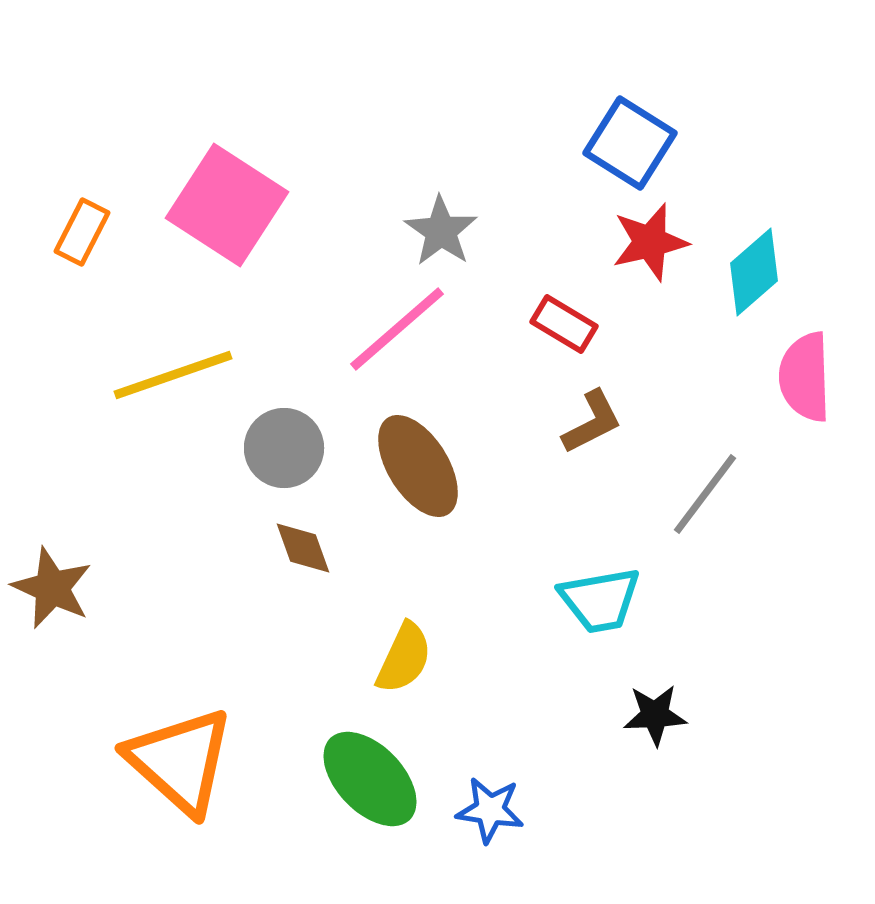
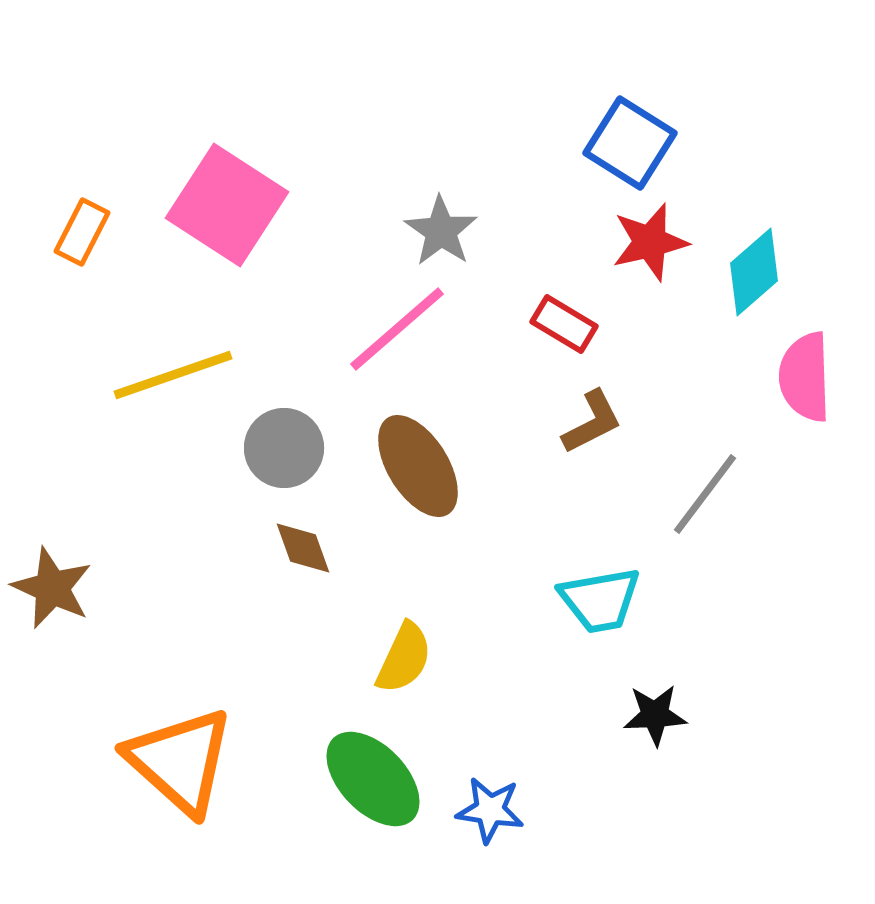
green ellipse: moved 3 px right
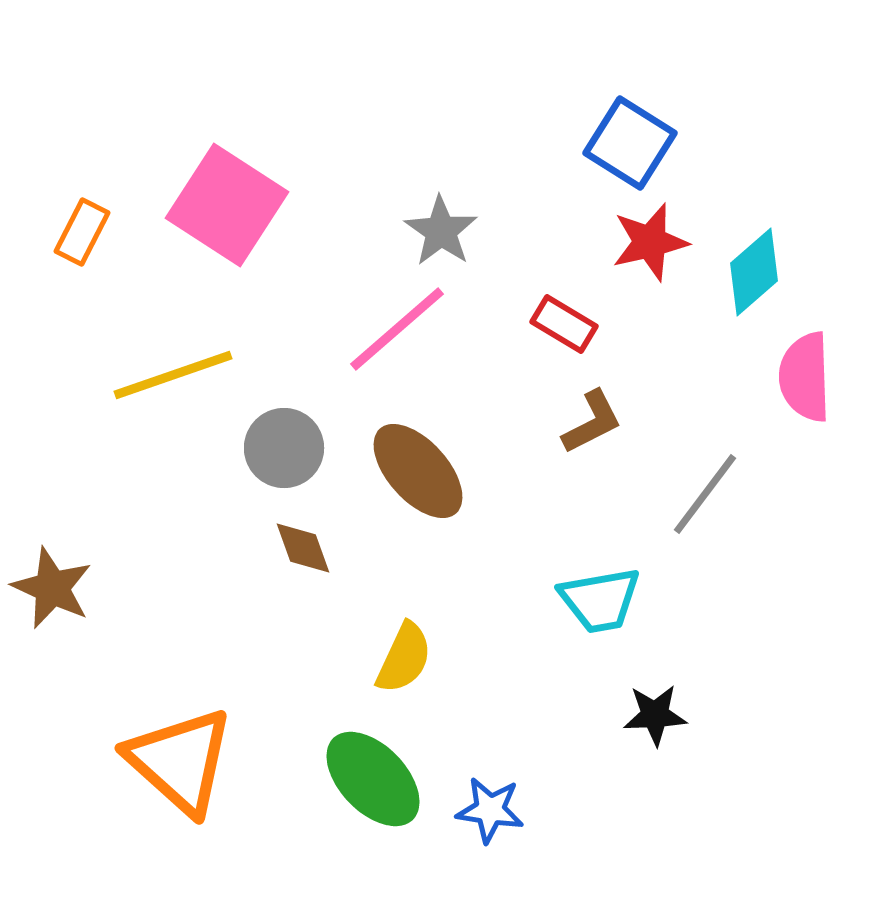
brown ellipse: moved 5 px down; rotated 10 degrees counterclockwise
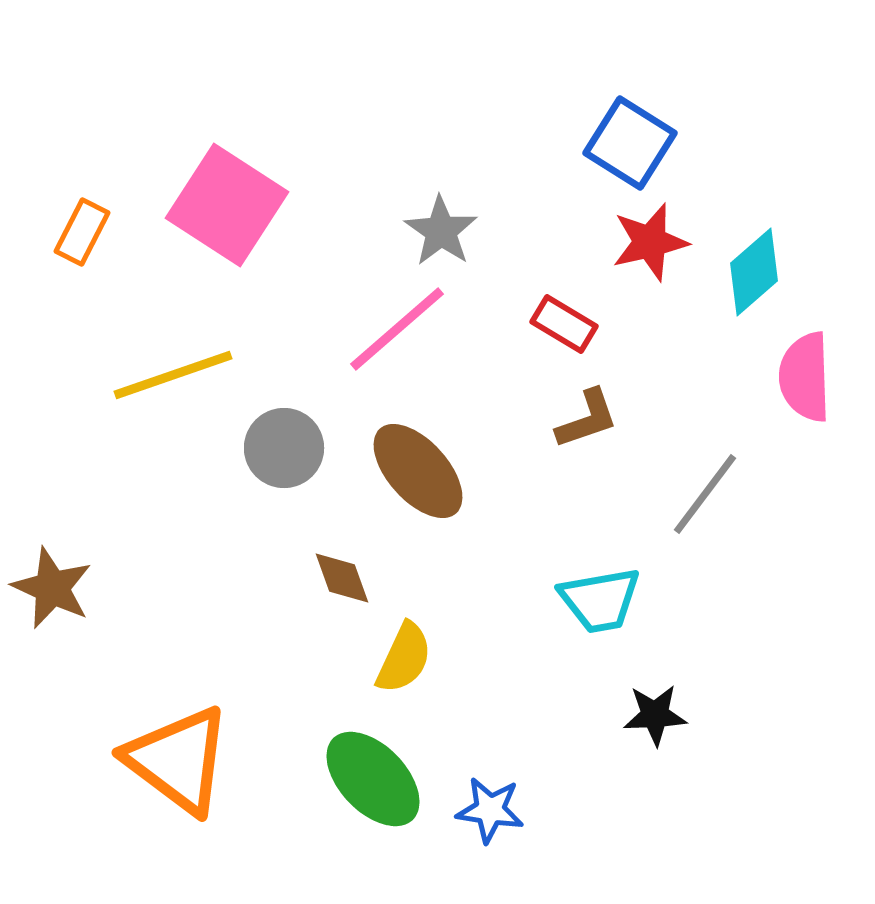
brown L-shape: moved 5 px left, 3 px up; rotated 8 degrees clockwise
brown diamond: moved 39 px right, 30 px down
orange triangle: moved 2 px left, 1 px up; rotated 5 degrees counterclockwise
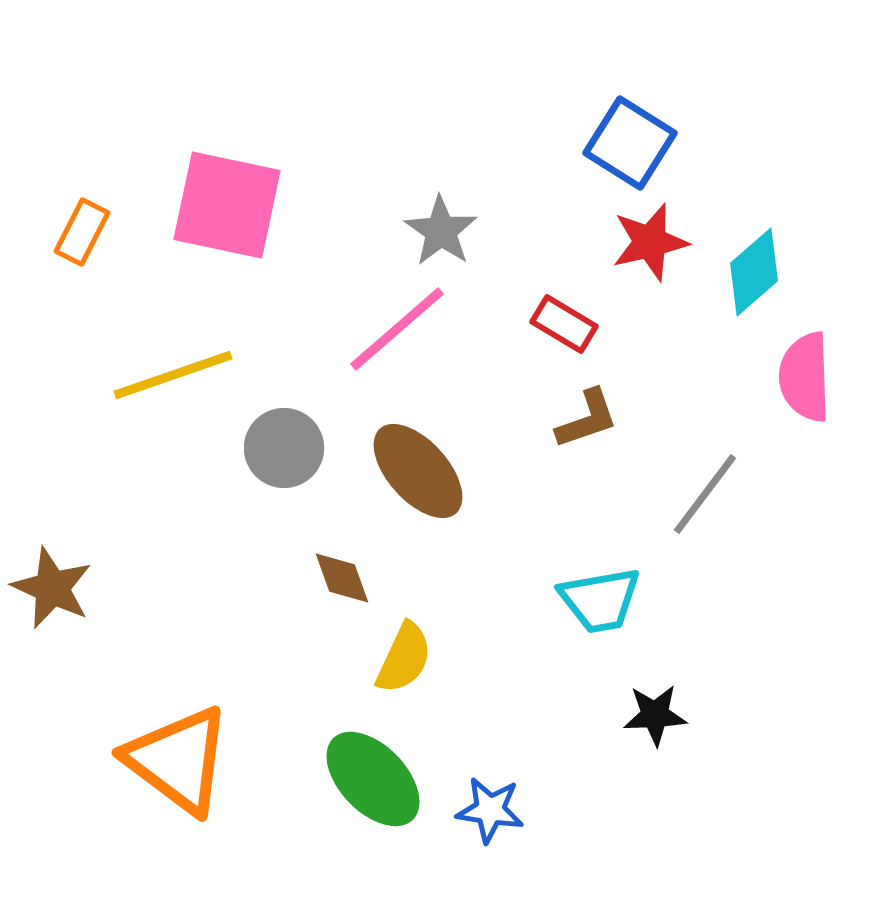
pink square: rotated 21 degrees counterclockwise
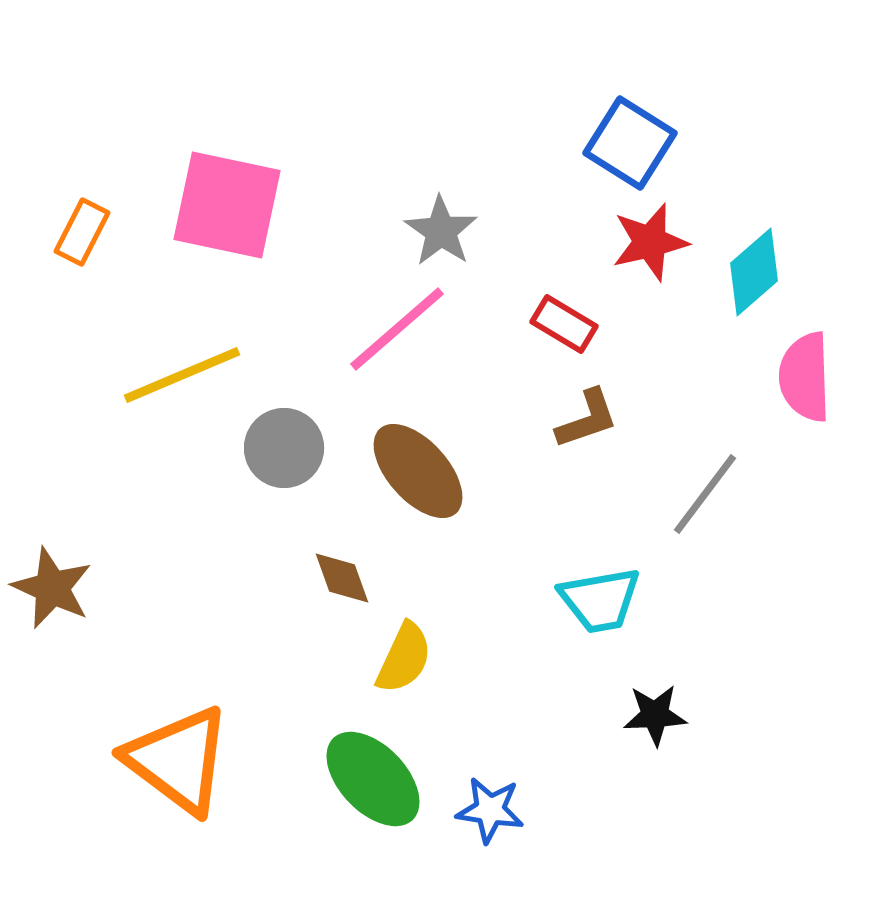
yellow line: moved 9 px right; rotated 4 degrees counterclockwise
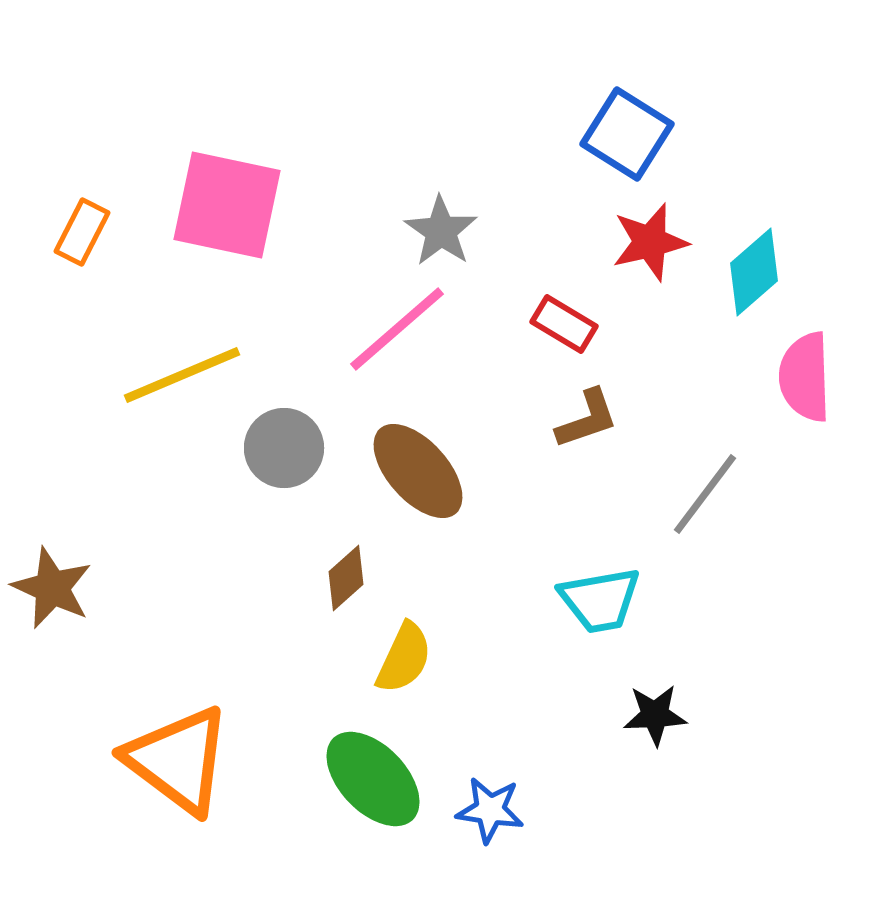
blue square: moved 3 px left, 9 px up
brown diamond: moved 4 px right; rotated 68 degrees clockwise
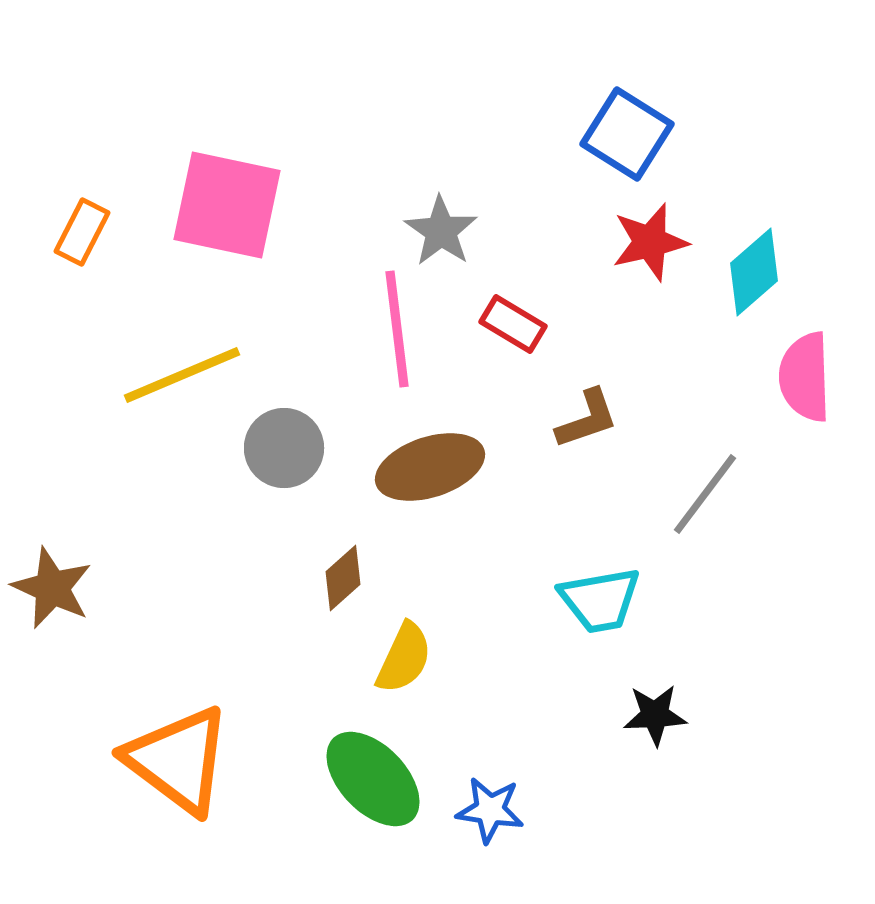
red rectangle: moved 51 px left
pink line: rotated 56 degrees counterclockwise
brown ellipse: moved 12 px right, 4 px up; rotated 66 degrees counterclockwise
brown diamond: moved 3 px left
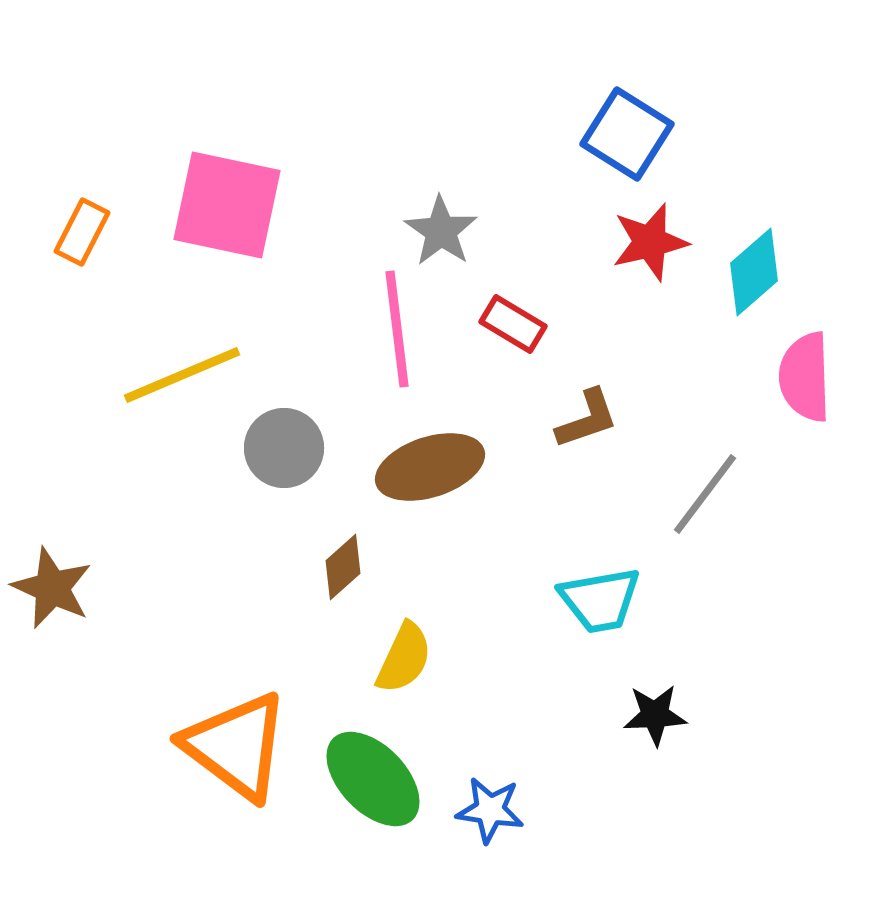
brown diamond: moved 11 px up
orange triangle: moved 58 px right, 14 px up
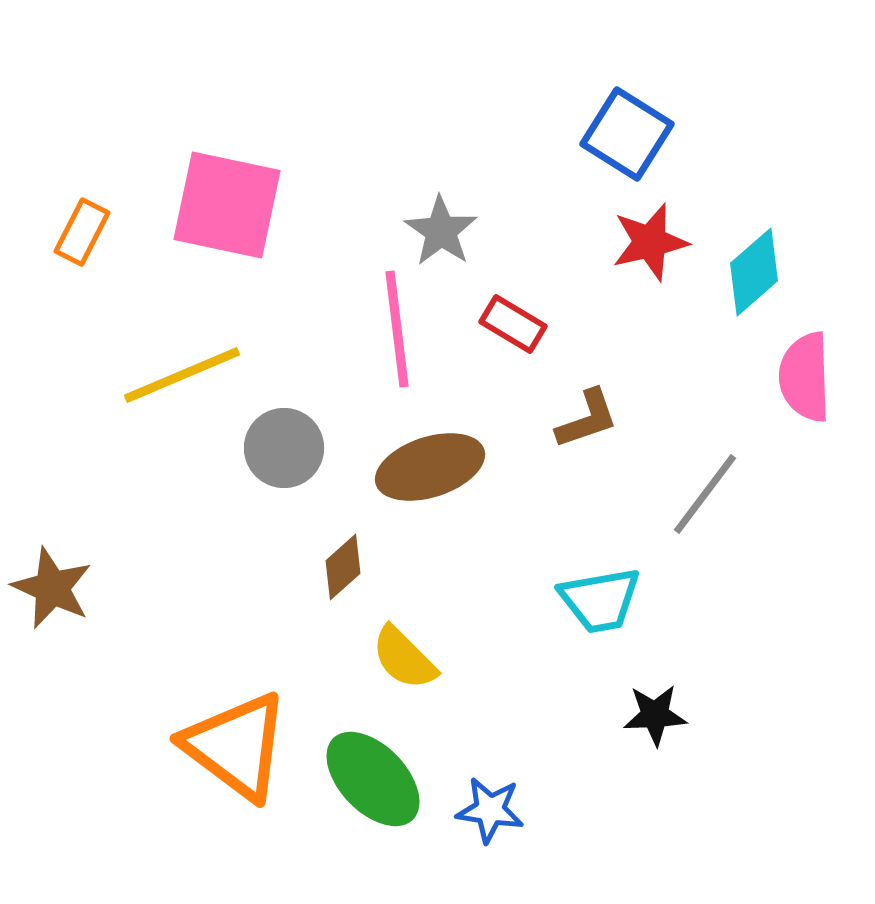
yellow semicircle: rotated 110 degrees clockwise
